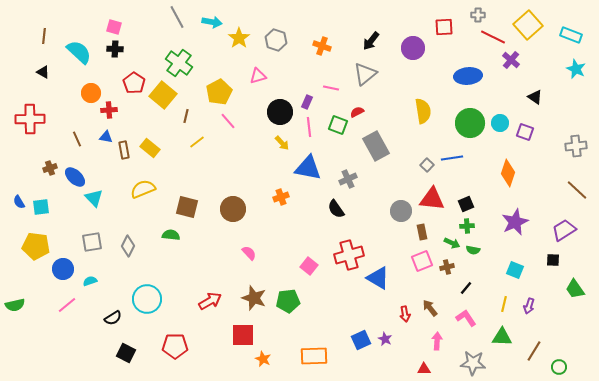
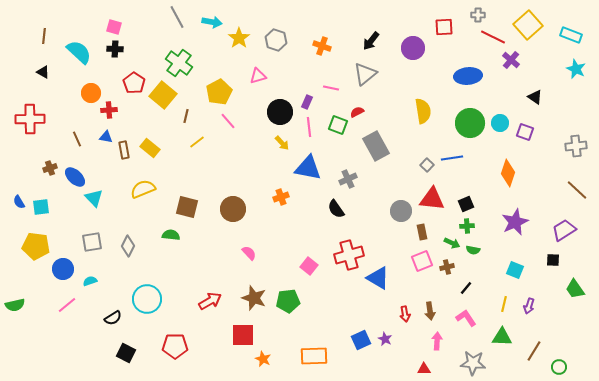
brown arrow at (430, 308): moved 3 px down; rotated 150 degrees counterclockwise
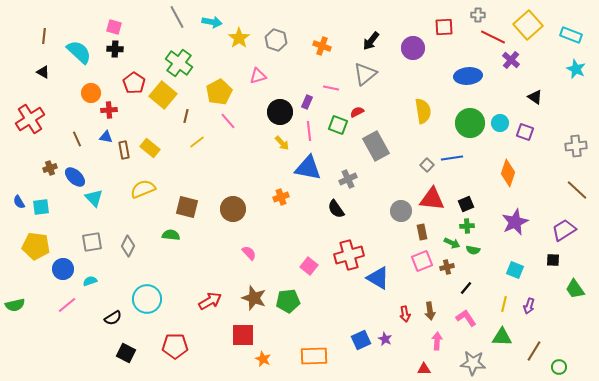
red cross at (30, 119): rotated 32 degrees counterclockwise
pink line at (309, 127): moved 4 px down
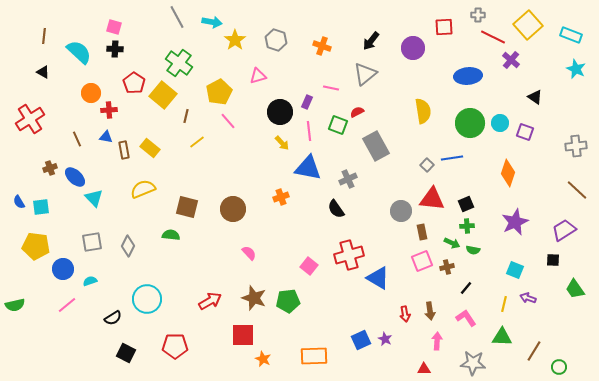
yellow star at (239, 38): moved 4 px left, 2 px down
purple arrow at (529, 306): moved 1 px left, 8 px up; rotated 91 degrees clockwise
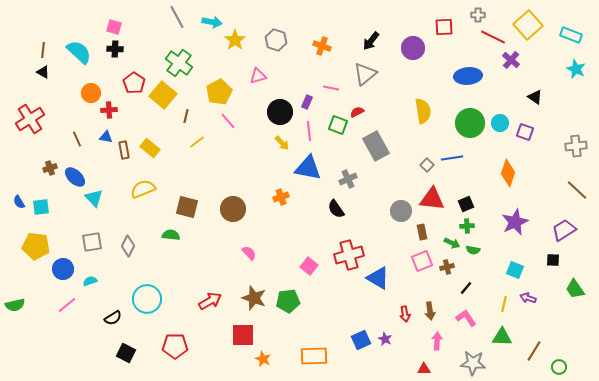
brown line at (44, 36): moved 1 px left, 14 px down
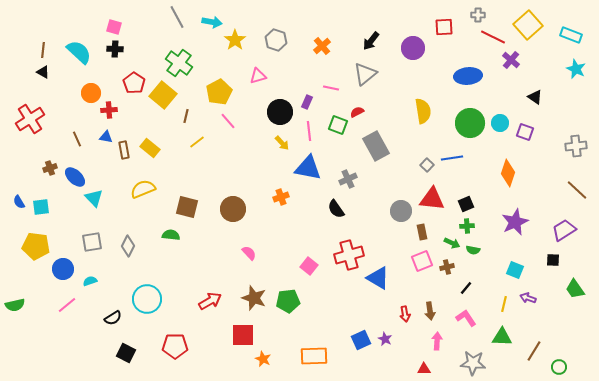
orange cross at (322, 46): rotated 30 degrees clockwise
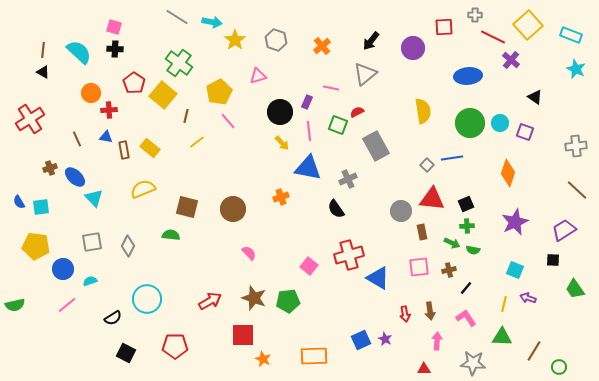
gray cross at (478, 15): moved 3 px left
gray line at (177, 17): rotated 30 degrees counterclockwise
pink square at (422, 261): moved 3 px left, 6 px down; rotated 15 degrees clockwise
brown cross at (447, 267): moved 2 px right, 3 px down
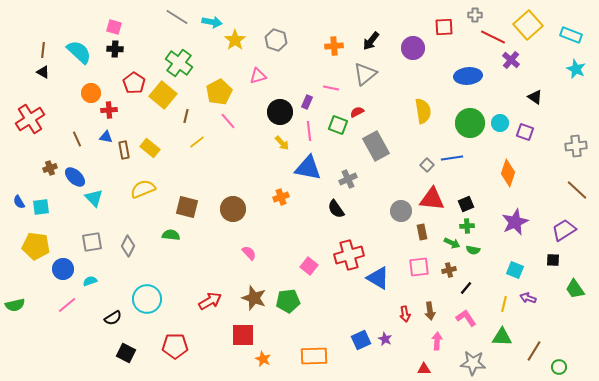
orange cross at (322, 46): moved 12 px right; rotated 36 degrees clockwise
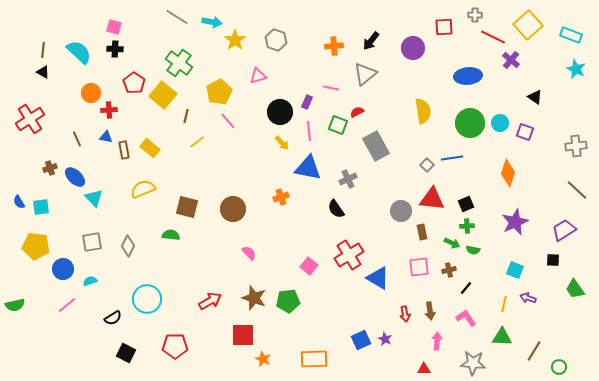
red cross at (349, 255): rotated 16 degrees counterclockwise
orange rectangle at (314, 356): moved 3 px down
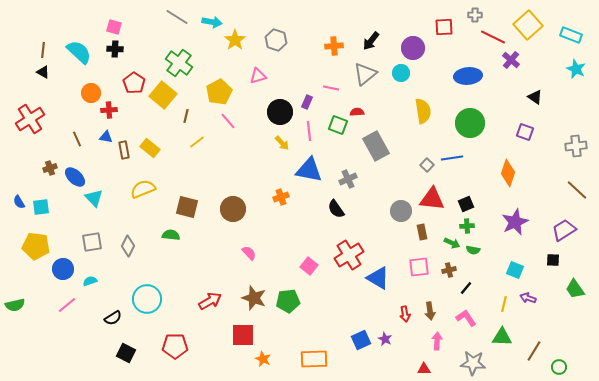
red semicircle at (357, 112): rotated 24 degrees clockwise
cyan circle at (500, 123): moved 99 px left, 50 px up
blue triangle at (308, 168): moved 1 px right, 2 px down
